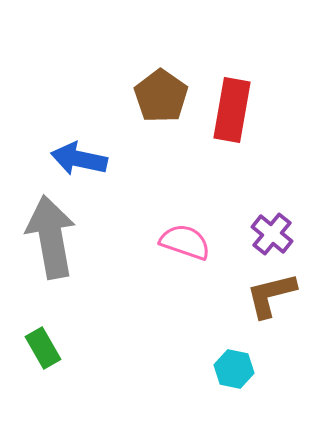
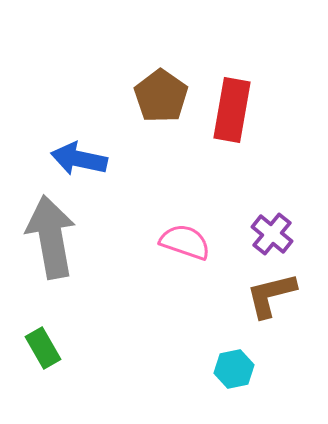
cyan hexagon: rotated 24 degrees counterclockwise
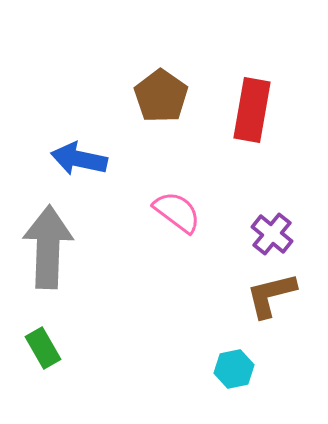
red rectangle: moved 20 px right
gray arrow: moved 3 px left, 10 px down; rotated 12 degrees clockwise
pink semicircle: moved 8 px left, 30 px up; rotated 18 degrees clockwise
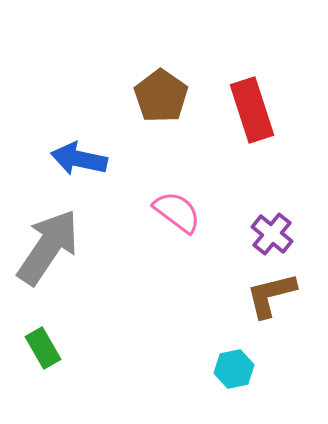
red rectangle: rotated 28 degrees counterclockwise
gray arrow: rotated 32 degrees clockwise
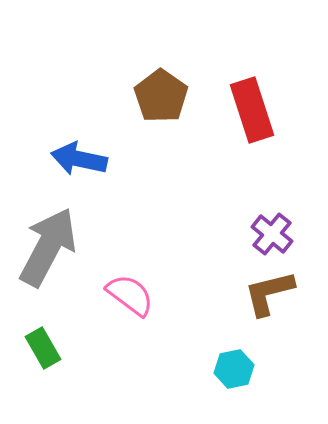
pink semicircle: moved 47 px left, 83 px down
gray arrow: rotated 6 degrees counterclockwise
brown L-shape: moved 2 px left, 2 px up
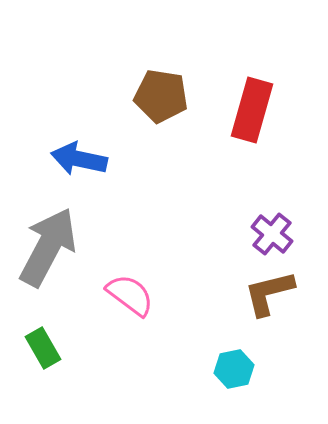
brown pentagon: rotated 26 degrees counterclockwise
red rectangle: rotated 34 degrees clockwise
